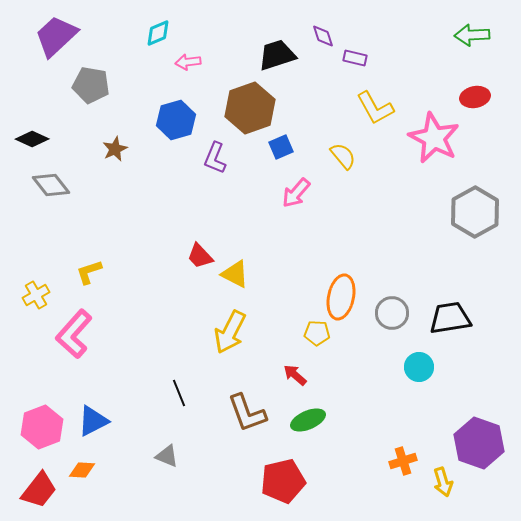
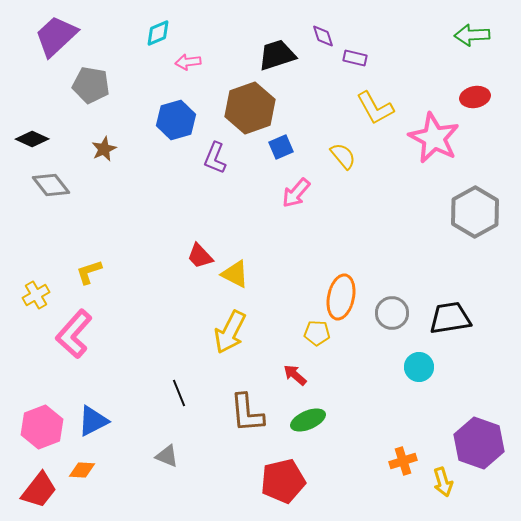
brown star at (115, 149): moved 11 px left
brown L-shape at (247, 413): rotated 15 degrees clockwise
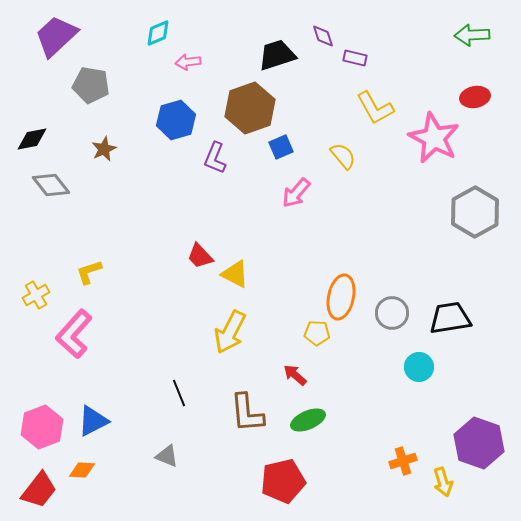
black diamond at (32, 139): rotated 36 degrees counterclockwise
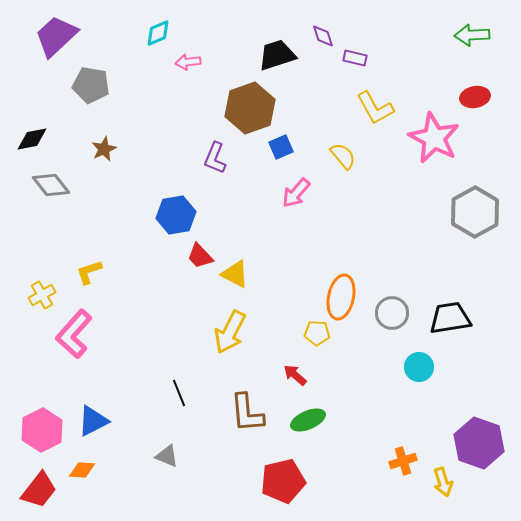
blue hexagon at (176, 120): moved 95 px down; rotated 6 degrees clockwise
yellow cross at (36, 295): moved 6 px right
pink hexagon at (42, 427): moved 3 px down; rotated 6 degrees counterclockwise
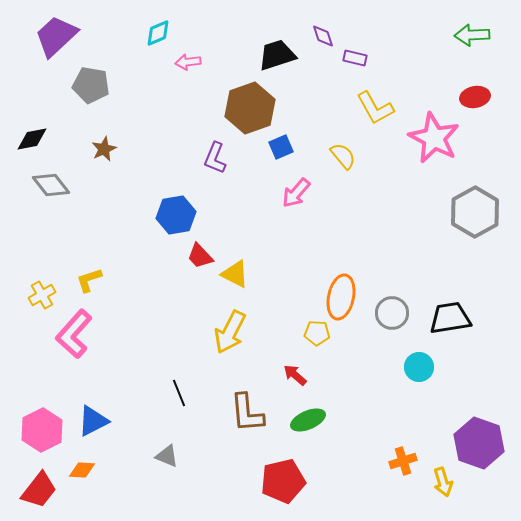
yellow L-shape at (89, 272): moved 8 px down
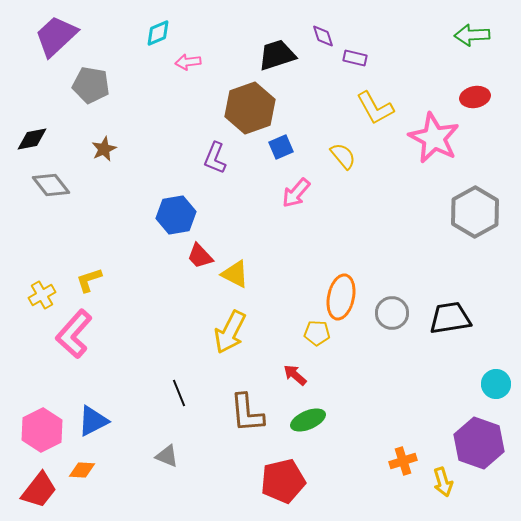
cyan circle at (419, 367): moved 77 px right, 17 px down
